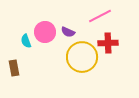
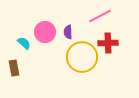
purple semicircle: rotated 64 degrees clockwise
cyan semicircle: moved 2 px left, 2 px down; rotated 152 degrees clockwise
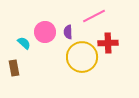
pink line: moved 6 px left
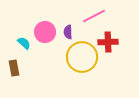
red cross: moved 1 px up
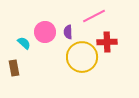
red cross: moved 1 px left
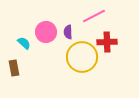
pink circle: moved 1 px right
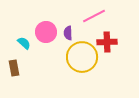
purple semicircle: moved 1 px down
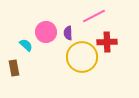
cyan semicircle: moved 2 px right, 2 px down
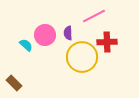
pink circle: moved 1 px left, 3 px down
brown rectangle: moved 15 px down; rotated 35 degrees counterclockwise
